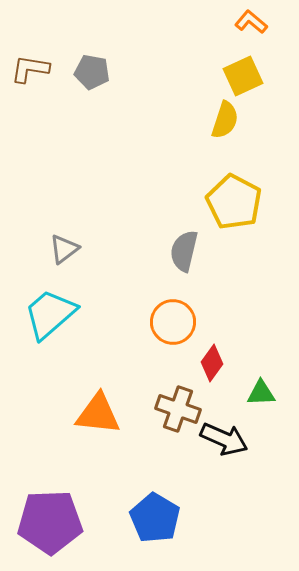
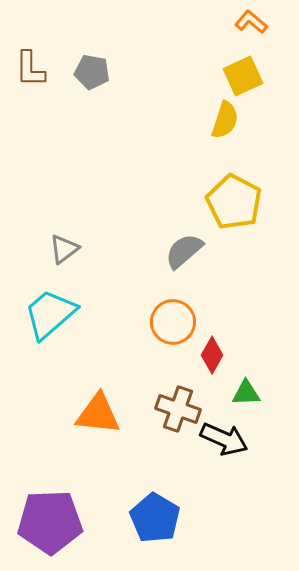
brown L-shape: rotated 99 degrees counterclockwise
gray semicircle: rotated 36 degrees clockwise
red diamond: moved 8 px up; rotated 6 degrees counterclockwise
green triangle: moved 15 px left
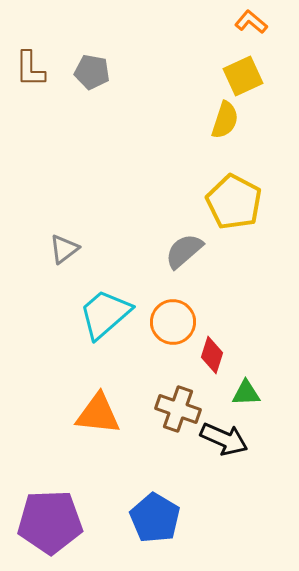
cyan trapezoid: moved 55 px right
red diamond: rotated 12 degrees counterclockwise
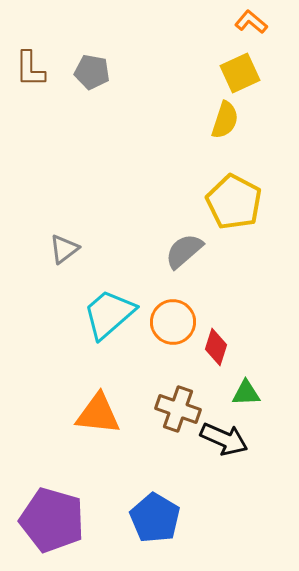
yellow square: moved 3 px left, 3 px up
cyan trapezoid: moved 4 px right
red diamond: moved 4 px right, 8 px up
purple pentagon: moved 2 px right, 2 px up; rotated 18 degrees clockwise
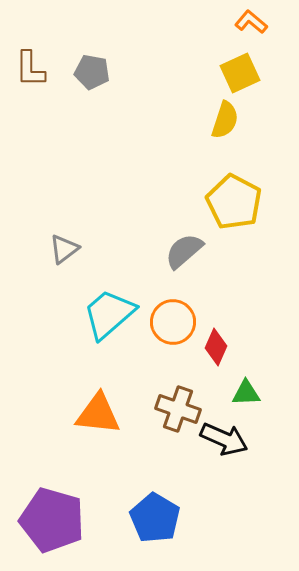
red diamond: rotated 6 degrees clockwise
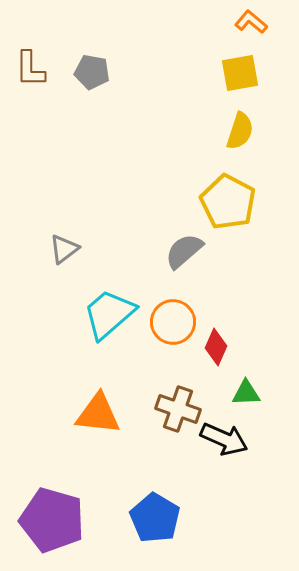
yellow square: rotated 15 degrees clockwise
yellow semicircle: moved 15 px right, 11 px down
yellow pentagon: moved 6 px left
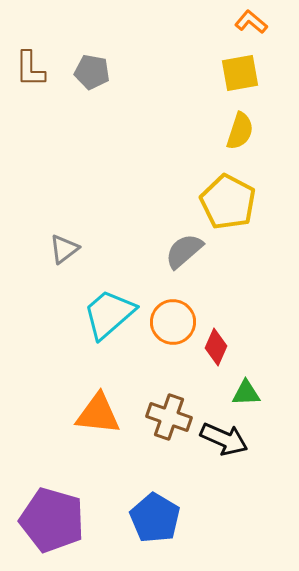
brown cross: moved 9 px left, 8 px down
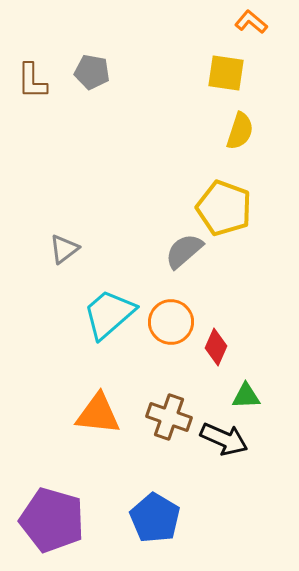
brown L-shape: moved 2 px right, 12 px down
yellow square: moved 14 px left; rotated 18 degrees clockwise
yellow pentagon: moved 4 px left, 6 px down; rotated 8 degrees counterclockwise
orange circle: moved 2 px left
green triangle: moved 3 px down
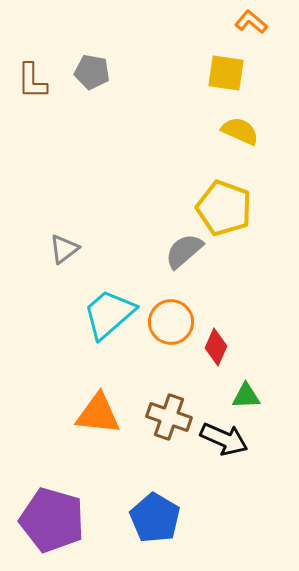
yellow semicircle: rotated 84 degrees counterclockwise
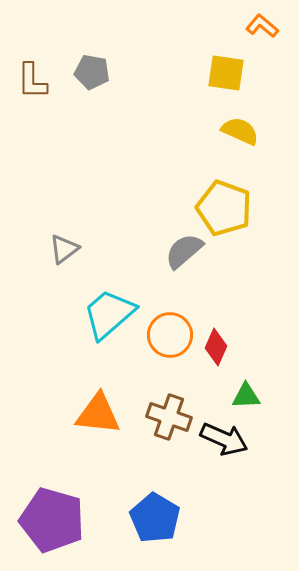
orange L-shape: moved 11 px right, 4 px down
orange circle: moved 1 px left, 13 px down
